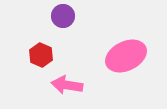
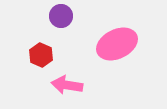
purple circle: moved 2 px left
pink ellipse: moved 9 px left, 12 px up
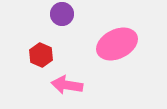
purple circle: moved 1 px right, 2 px up
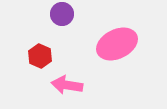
red hexagon: moved 1 px left, 1 px down
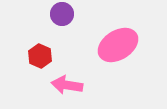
pink ellipse: moved 1 px right, 1 px down; rotated 6 degrees counterclockwise
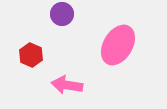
pink ellipse: rotated 27 degrees counterclockwise
red hexagon: moved 9 px left, 1 px up
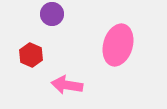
purple circle: moved 10 px left
pink ellipse: rotated 15 degrees counterclockwise
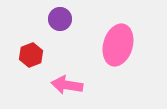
purple circle: moved 8 px right, 5 px down
red hexagon: rotated 15 degrees clockwise
